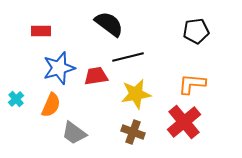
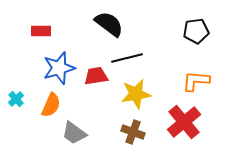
black line: moved 1 px left, 1 px down
orange L-shape: moved 4 px right, 3 px up
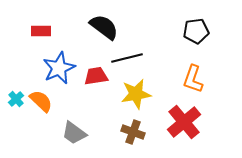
black semicircle: moved 5 px left, 3 px down
blue star: rotated 8 degrees counterclockwise
orange L-shape: moved 3 px left, 2 px up; rotated 76 degrees counterclockwise
orange semicircle: moved 10 px left, 4 px up; rotated 70 degrees counterclockwise
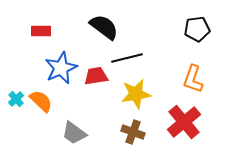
black pentagon: moved 1 px right, 2 px up
blue star: moved 2 px right
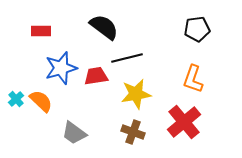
blue star: rotated 8 degrees clockwise
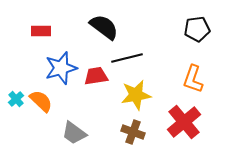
yellow star: moved 1 px down
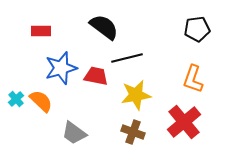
red trapezoid: rotated 20 degrees clockwise
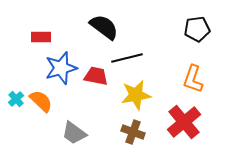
red rectangle: moved 6 px down
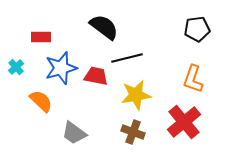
cyan cross: moved 32 px up
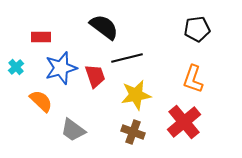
red trapezoid: moved 1 px left; rotated 60 degrees clockwise
gray trapezoid: moved 1 px left, 3 px up
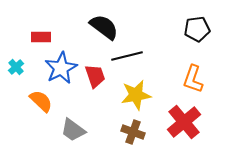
black line: moved 2 px up
blue star: rotated 12 degrees counterclockwise
